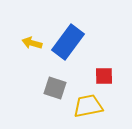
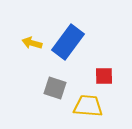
yellow trapezoid: rotated 16 degrees clockwise
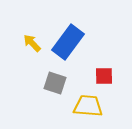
yellow arrow: rotated 30 degrees clockwise
gray square: moved 5 px up
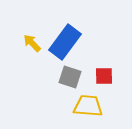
blue rectangle: moved 3 px left
gray square: moved 15 px right, 6 px up
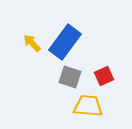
red square: rotated 24 degrees counterclockwise
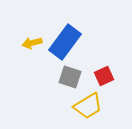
yellow arrow: rotated 60 degrees counterclockwise
yellow trapezoid: rotated 144 degrees clockwise
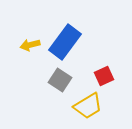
yellow arrow: moved 2 px left, 2 px down
gray square: moved 10 px left, 3 px down; rotated 15 degrees clockwise
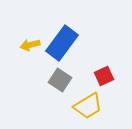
blue rectangle: moved 3 px left, 1 px down
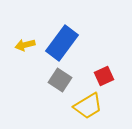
yellow arrow: moved 5 px left
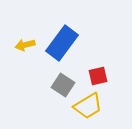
red square: moved 6 px left; rotated 12 degrees clockwise
gray square: moved 3 px right, 5 px down
